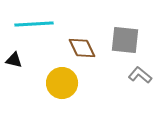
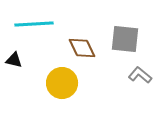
gray square: moved 1 px up
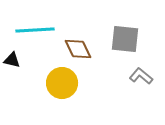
cyan line: moved 1 px right, 6 px down
brown diamond: moved 4 px left, 1 px down
black triangle: moved 2 px left
gray L-shape: moved 1 px right, 1 px down
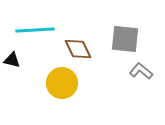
gray L-shape: moved 5 px up
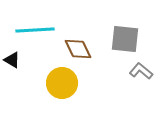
black triangle: rotated 18 degrees clockwise
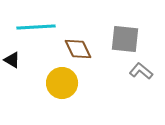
cyan line: moved 1 px right, 3 px up
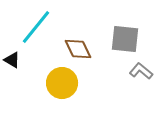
cyan line: rotated 48 degrees counterclockwise
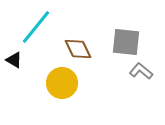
gray square: moved 1 px right, 3 px down
black triangle: moved 2 px right
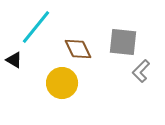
gray square: moved 3 px left
gray L-shape: rotated 85 degrees counterclockwise
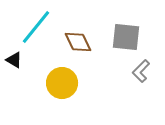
gray square: moved 3 px right, 5 px up
brown diamond: moved 7 px up
